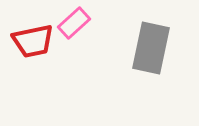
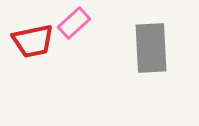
gray rectangle: rotated 15 degrees counterclockwise
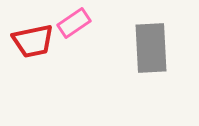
pink rectangle: rotated 8 degrees clockwise
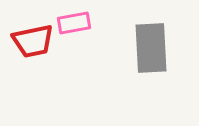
pink rectangle: rotated 24 degrees clockwise
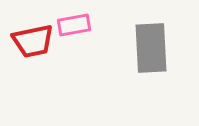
pink rectangle: moved 2 px down
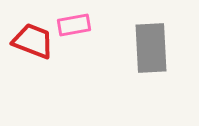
red trapezoid: rotated 147 degrees counterclockwise
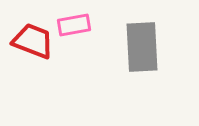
gray rectangle: moved 9 px left, 1 px up
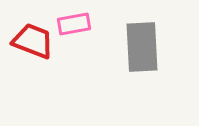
pink rectangle: moved 1 px up
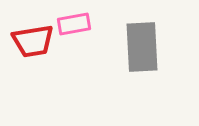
red trapezoid: rotated 150 degrees clockwise
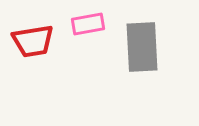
pink rectangle: moved 14 px right
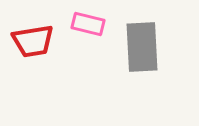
pink rectangle: rotated 24 degrees clockwise
